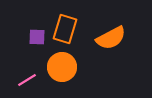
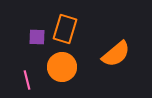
orange semicircle: moved 5 px right, 16 px down; rotated 12 degrees counterclockwise
pink line: rotated 72 degrees counterclockwise
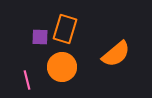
purple square: moved 3 px right
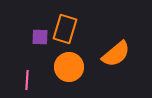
orange circle: moved 7 px right
pink line: rotated 18 degrees clockwise
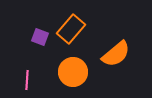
orange rectangle: moved 6 px right; rotated 24 degrees clockwise
purple square: rotated 18 degrees clockwise
orange circle: moved 4 px right, 5 px down
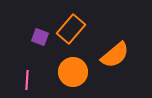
orange semicircle: moved 1 px left, 1 px down
